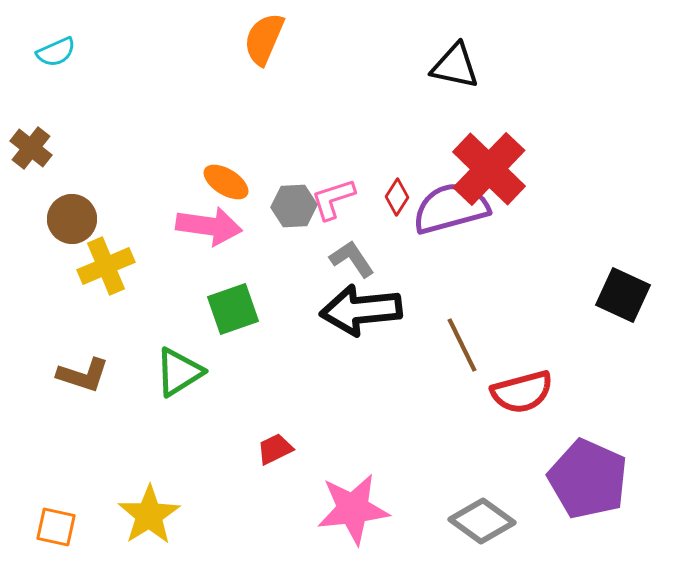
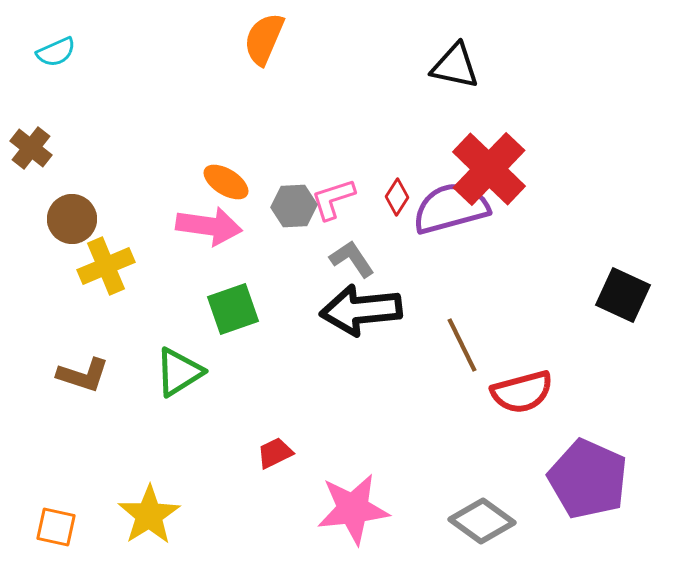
red trapezoid: moved 4 px down
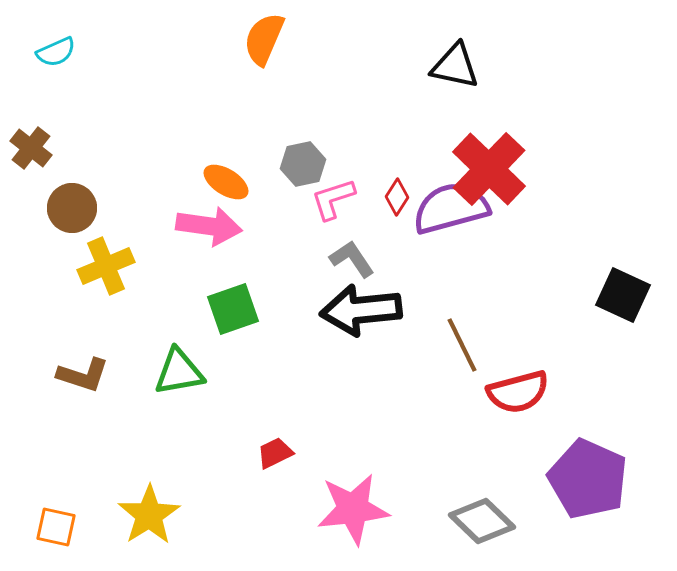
gray hexagon: moved 9 px right, 42 px up; rotated 9 degrees counterclockwise
brown circle: moved 11 px up
green triangle: rotated 22 degrees clockwise
red semicircle: moved 4 px left
gray diamond: rotated 8 degrees clockwise
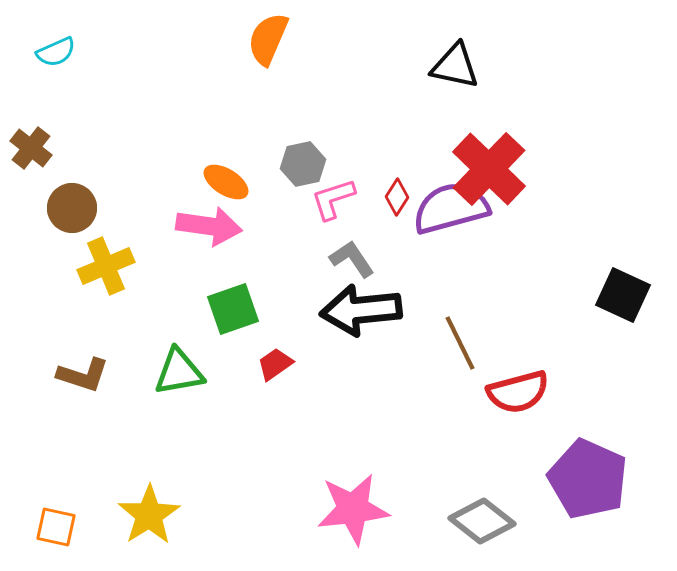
orange semicircle: moved 4 px right
brown line: moved 2 px left, 2 px up
red trapezoid: moved 89 px up; rotated 9 degrees counterclockwise
gray diamond: rotated 6 degrees counterclockwise
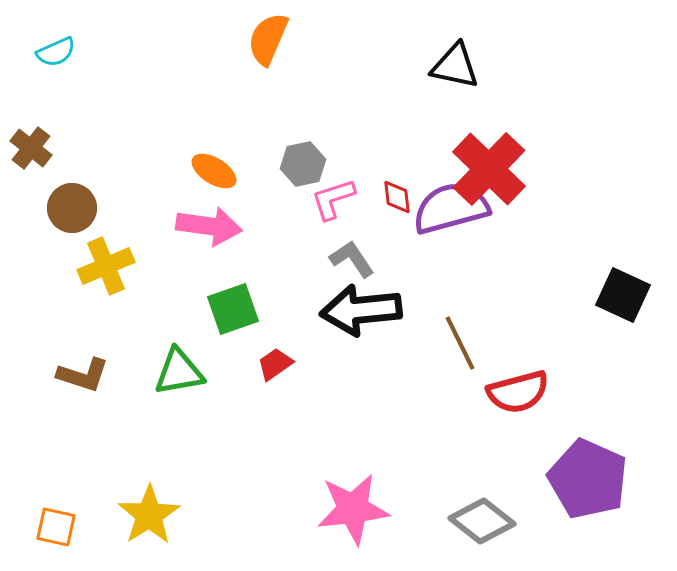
orange ellipse: moved 12 px left, 11 px up
red diamond: rotated 39 degrees counterclockwise
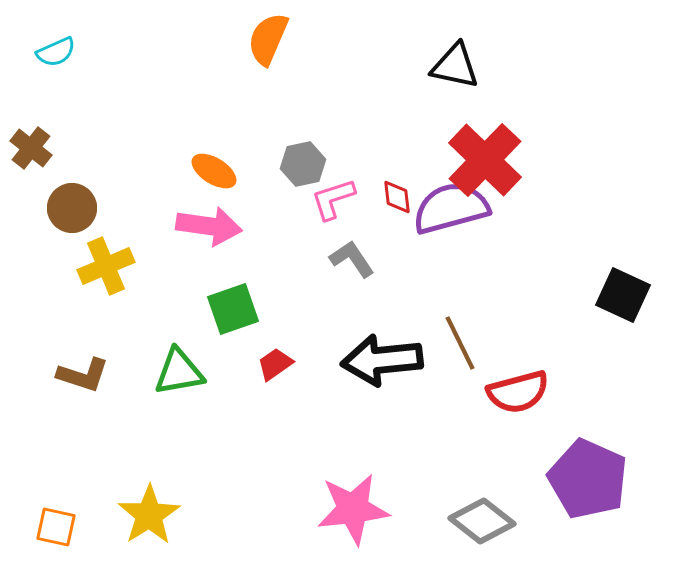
red cross: moved 4 px left, 9 px up
black arrow: moved 21 px right, 50 px down
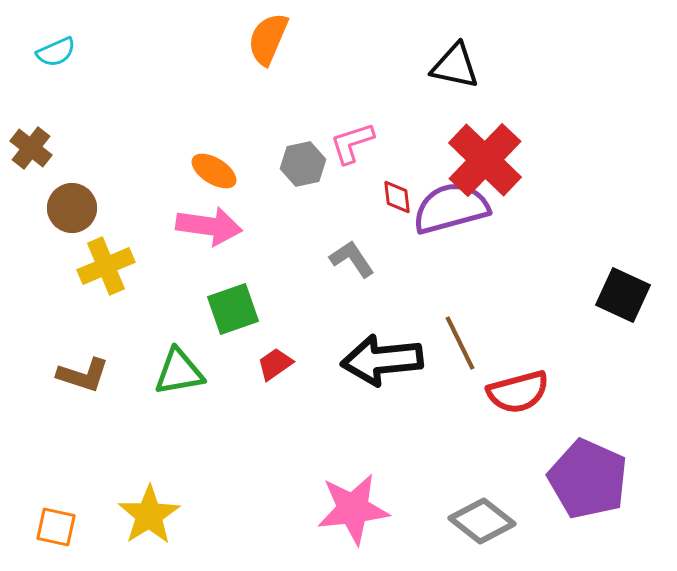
pink L-shape: moved 19 px right, 56 px up
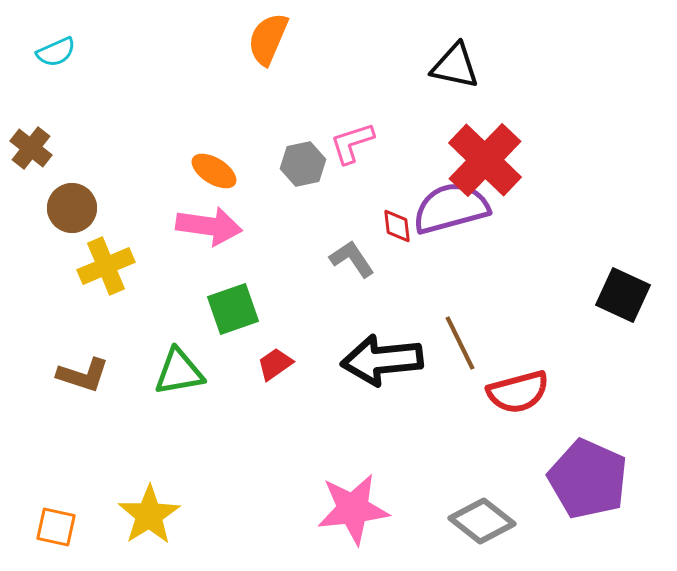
red diamond: moved 29 px down
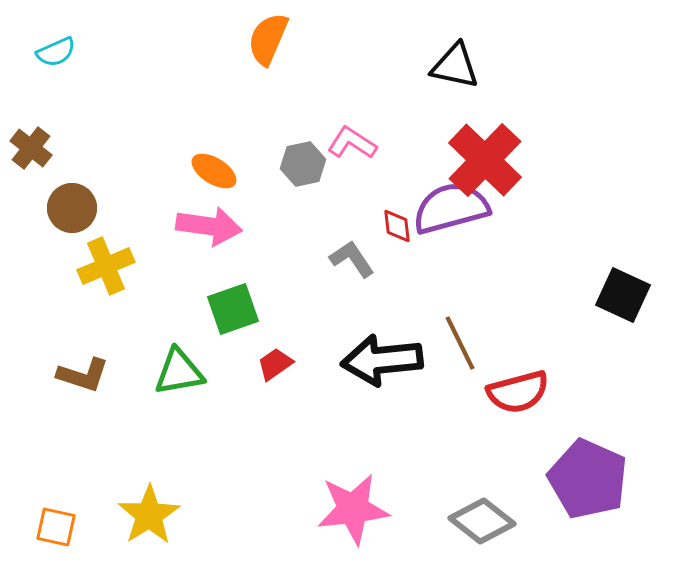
pink L-shape: rotated 51 degrees clockwise
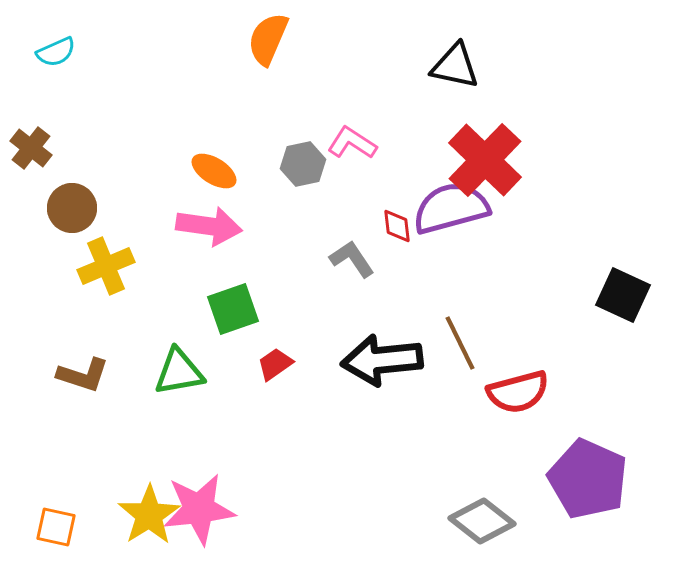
pink star: moved 154 px left
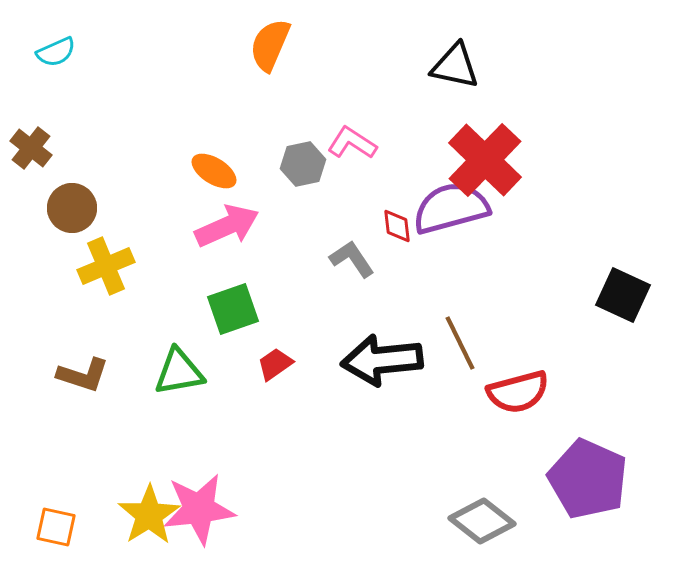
orange semicircle: moved 2 px right, 6 px down
pink arrow: moved 18 px right; rotated 32 degrees counterclockwise
